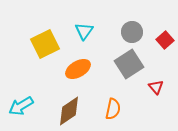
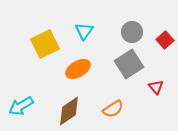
orange semicircle: rotated 45 degrees clockwise
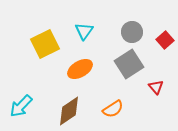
orange ellipse: moved 2 px right
cyan arrow: rotated 15 degrees counterclockwise
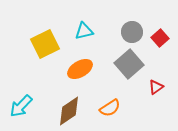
cyan triangle: rotated 42 degrees clockwise
red square: moved 5 px left, 2 px up
gray square: rotated 8 degrees counterclockwise
red triangle: rotated 35 degrees clockwise
orange semicircle: moved 3 px left, 1 px up
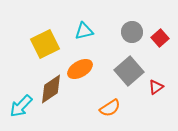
gray square: moved 7 px down
brown diamond: moved 18 px left, 22 px up
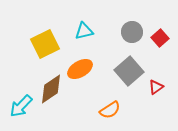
orange semicircle: moved 2 px down
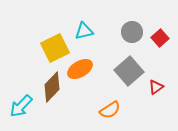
yellow square: moved 10 px right, 4 px down
brown diamond: moved 1 px right, 2 px up; rotated 12 degrees counterclockwise
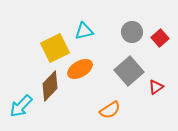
brown diamond: moved 2 px left, 1 px up
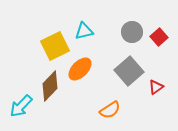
red square: moved 1 px left, 1 px up
yellow square: moved 2 px up
orange ellipse: rotated 15 degrees counterclockwise
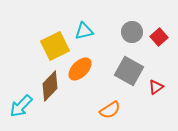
gray square: rotated 20 degrees counterclockwise
